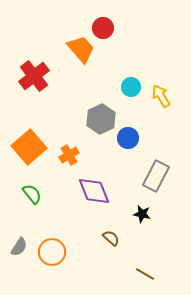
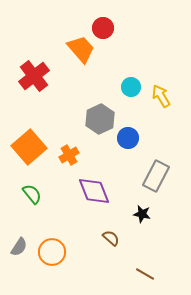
gray hexagon: moved 1 px left
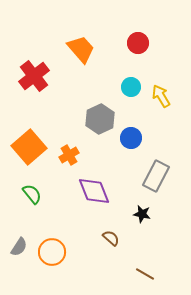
red circle: moved 35 px right, 15 px down
blue circle: moved 3 px right
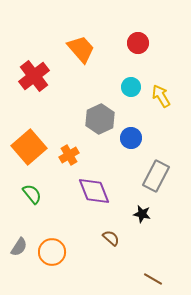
brown line: moved 8 px right, 5 px down
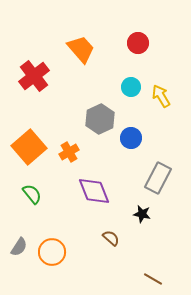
orange cross: moved 3 px up
gray rectangle: moved 2 px right, 2 px down
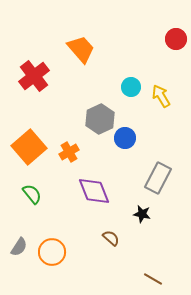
red circle: moved 38 px right, 4 px up
blue circle: moved 6 px left
